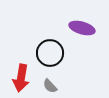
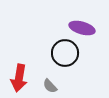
black circle: moved 15 px right
red arrow: moved 2 px left
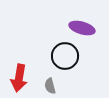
black circle: moved 3 px down
gray semicircle: rotated 28 degrees clockwise
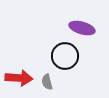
red arrow: rotated 96 degrees counterclockwise
gray semicircle: moved 3 px left, 4 px up
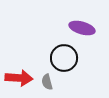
black circle: moved 1 px left, 2 px down
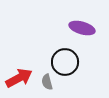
black circle: moved 1 px right, 4 px down
red arrow: rotated 32 degrees counterclockwise
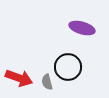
black circle: moved 3 px right, 5 px down
red arrow: rotated 48 degrees clockwise
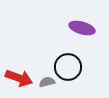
gray semicircle: rotated 91 degrees clockwise
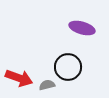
gray semicircle: moved 3 px down
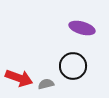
black circle: moved 5 px right, 1 px up
gray semicircle: moved 1 px left, 1 px up
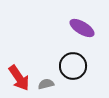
purple ellipse: rotated 15 degrees clockwise
red arrow: rotated 36 degrees clockwise
